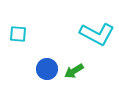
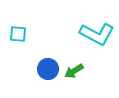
blue circle: moved 1 px right
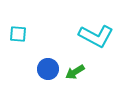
cyan L-shape: moved 1 px left, 2 px down
green arrow: moved 1 px right, 1 px down
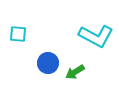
blue circle: moved 6 px up
